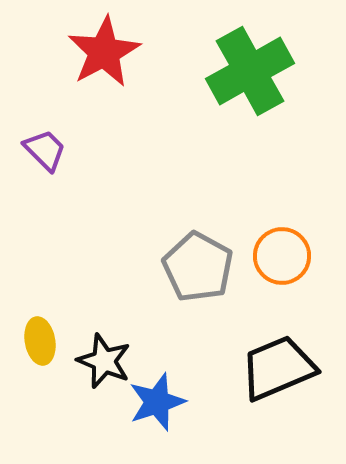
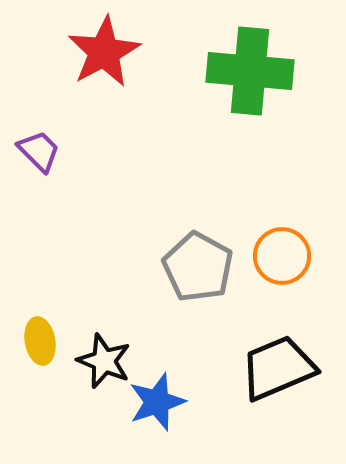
green cross: rotated 34 degrees clockwise
purple trapezoid: moved 6 px left, 1 px down
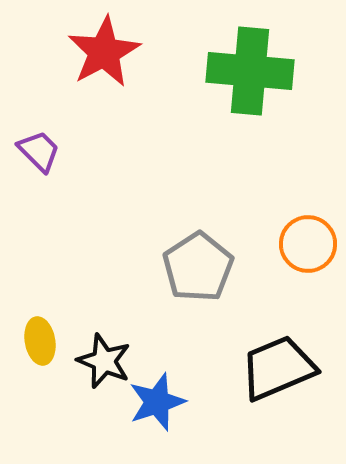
orange circle: moved 26 px right, 12 px up
gray pentagon: rotated 10 degrees clockwise
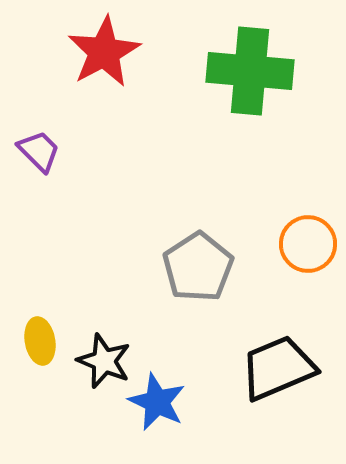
blue star: rotated 28 degrees counterclockwise
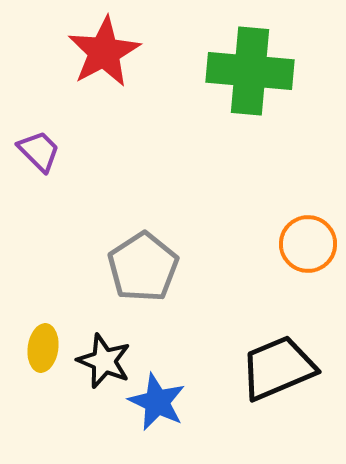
gray pentagon: moved 55 px left
yellow ellipse: moved 3 px right, 7 px down; rotated 18 degrees clockwise
